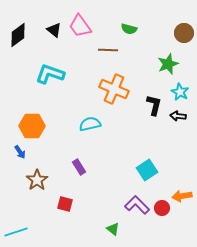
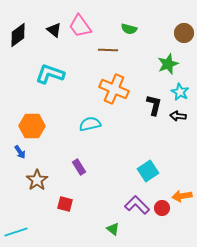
cyan square: moved 1 px right, 1 px down
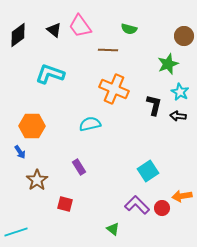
brown circle: moved 3 px down
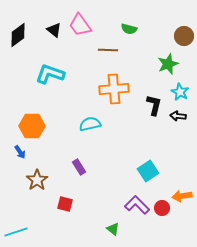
pink trapezoid: moved 1 px up
orange cross: rotated 28 degrees counterclockwise
